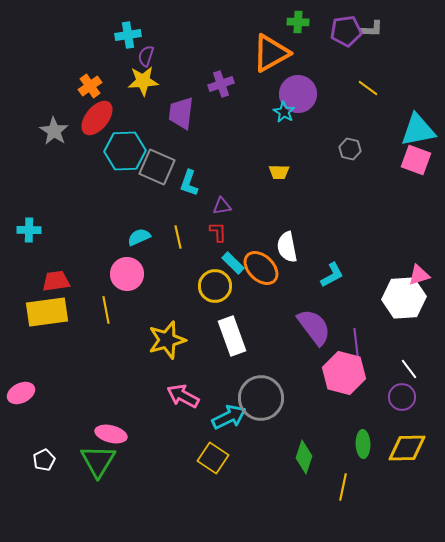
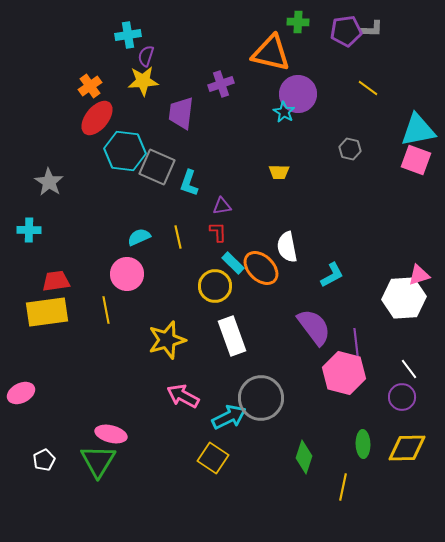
orange triangle at (271, 53): rotated 42 degrees clockwise
gray star at (54, 131): moved 5 px left, 51 px down
cyan hexagon at (125, 151): rotated 9 degrees clockwise
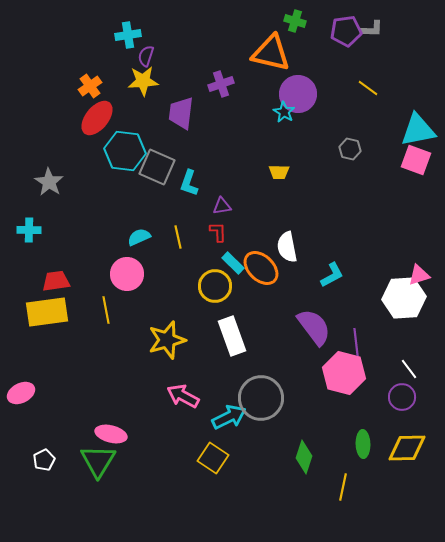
green cross at (298, 22): moved 3 px left, 1 px up; rotated 15 degrees clockwise
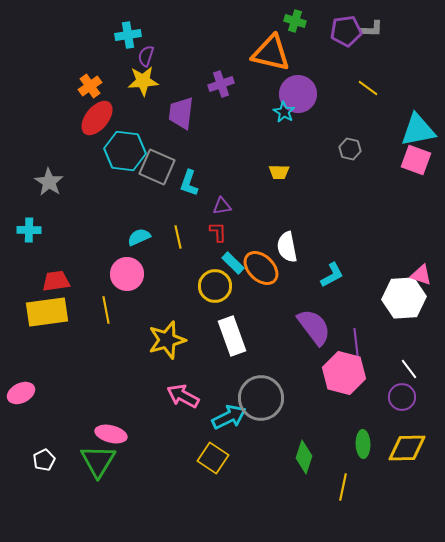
pink triangle at (419, 275): moved 2 px right; rotated 35 degrees clockwise
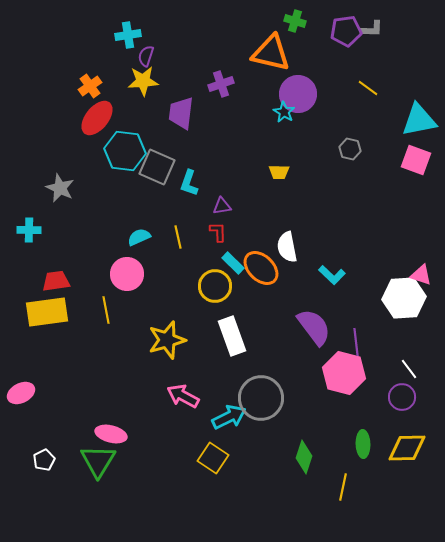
cyan triangle at (418, 130): moved 1 px right, 10 px up
gray star at (49, 182): moved 11 px right, 6 px down; rotated 8 degrees counterclockwise
cyan L-shape at (332, 275): rotated 72 degrees clockwise
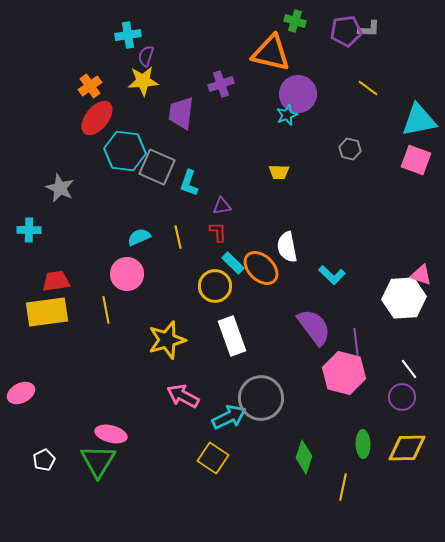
gray L-shape at (372, 29): moved 3 px left
cyan star at (284, 112): moved 3 px right, 3 px down; rotated 20 degrees clockwise
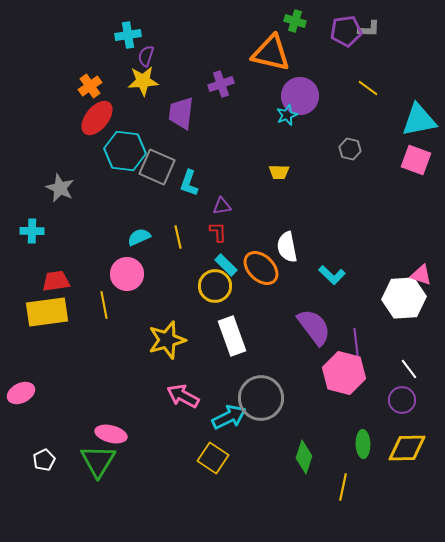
purple circle at (298, 94): moved 2 px right, 2 px down
cyan cross at (29, 230): moved 3 px right, 1 px down
cyan rectangle at (233, 263): moved 7 px left, 2 px down
yellow line at (106, 310): moved 2 px left, 5 px up
purple circle at (402, 397): moved 3 px down
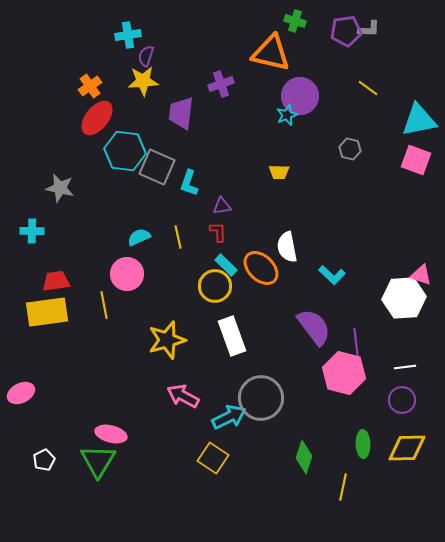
gray star at (60, 188): rotated 12 degrees counterclockwise
white line at (409, 369): moved 4 px left, 2 px up; rotated 60 degrees counterclockwise
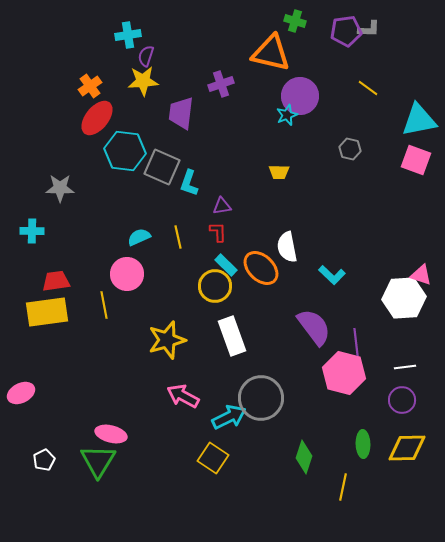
gray square at (157, 167): moved 5 px right
gray star at (60, 188): rotated 12 degrees counterclockwise
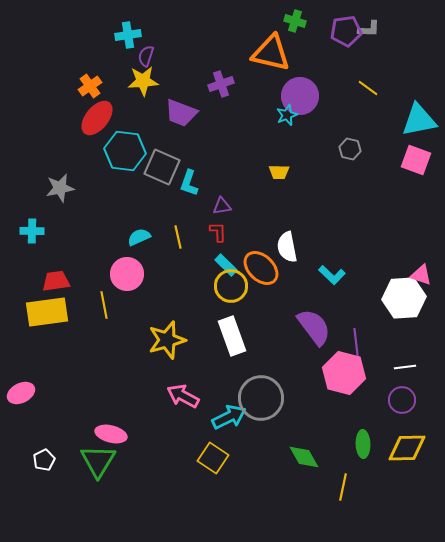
purple trapezoid at (181, 113): rotated 76 degrees counterclockwise
gray star at (60, 188): rotated 12 degrees counterclockwise
yellow circle at (215, 286): moved 16 px right
green diamond at (304, 457): rotated 48 degrees counterclockwise
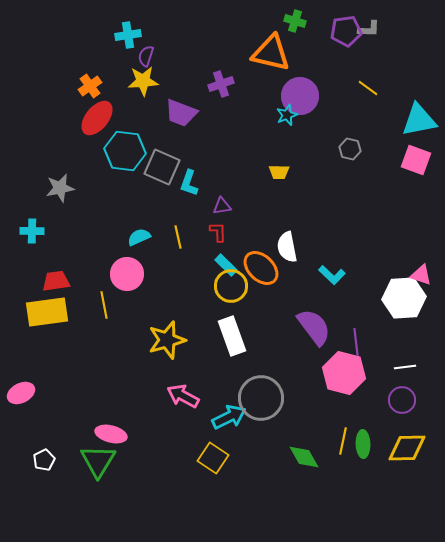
yellow line at (343, 487): moved 46 px up
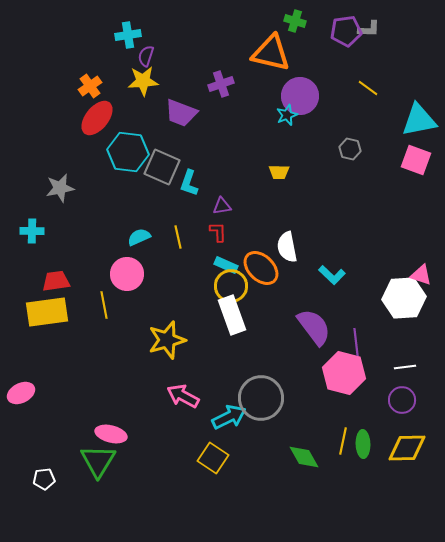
cyan hexagon at (125, 151): moved 3 px right, 1 px down
cyan rectangle at (226, 265): rotated 20 degrees counterclockwise
white rectangle at (232, 336): moved 21 px up
white pentagon at (44, 460): moved 19 px down; rotated 20 degrees clockwise
